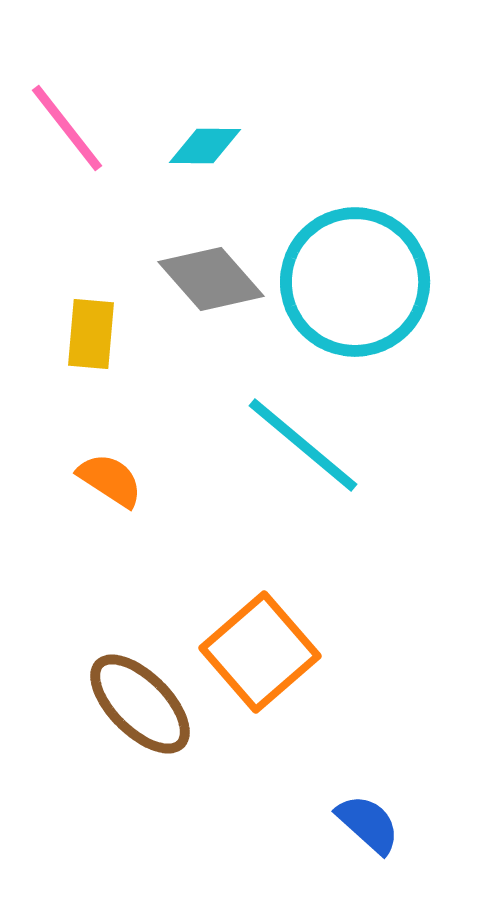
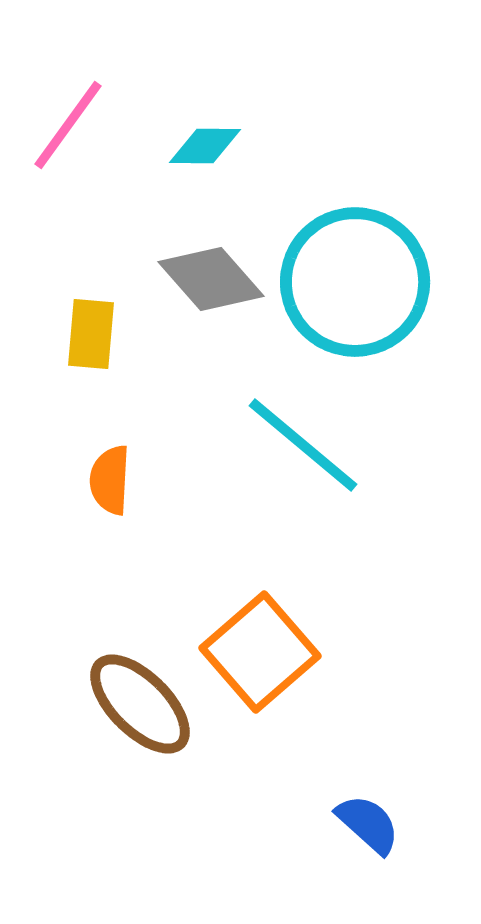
pink line: moved 1 px right, 3 px up; rotated 74 degrees clockwise
orange semicircle: rotated 120 degrees counterclockwise
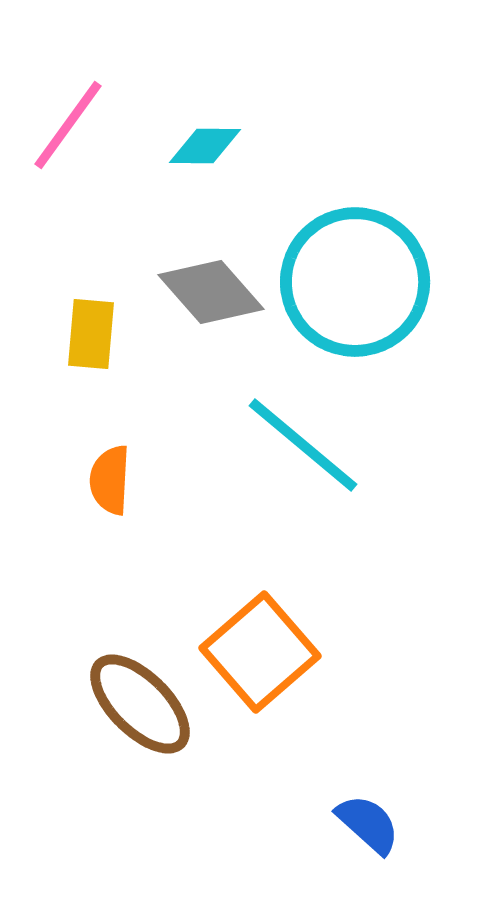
gray diamond: moved 13 px down
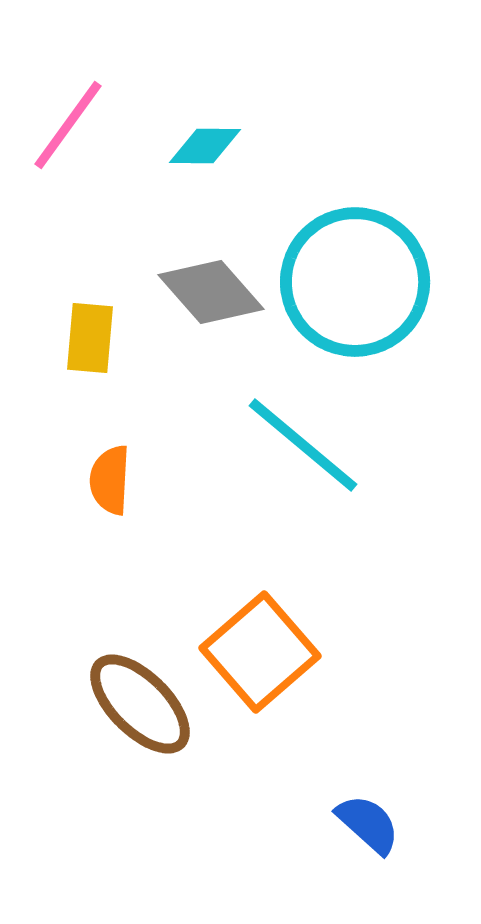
yellow rectangle: moved 1 px left, 4 px down
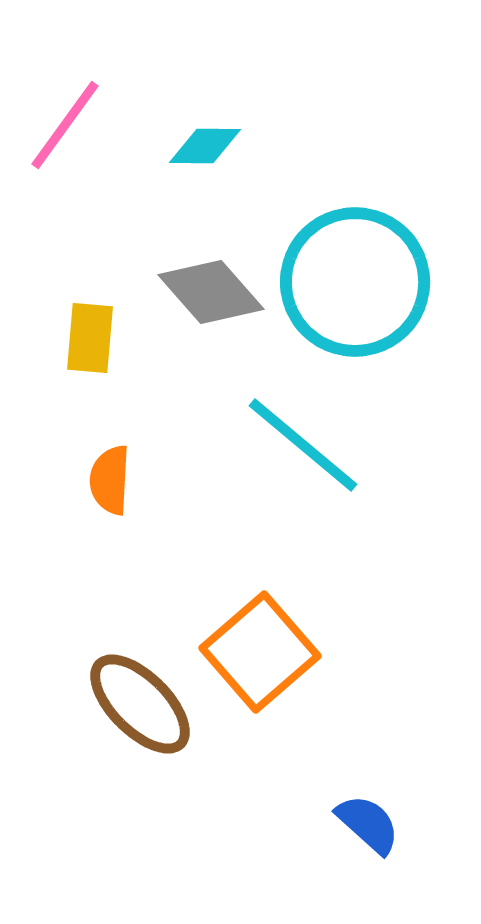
pink line: moved 3 px left
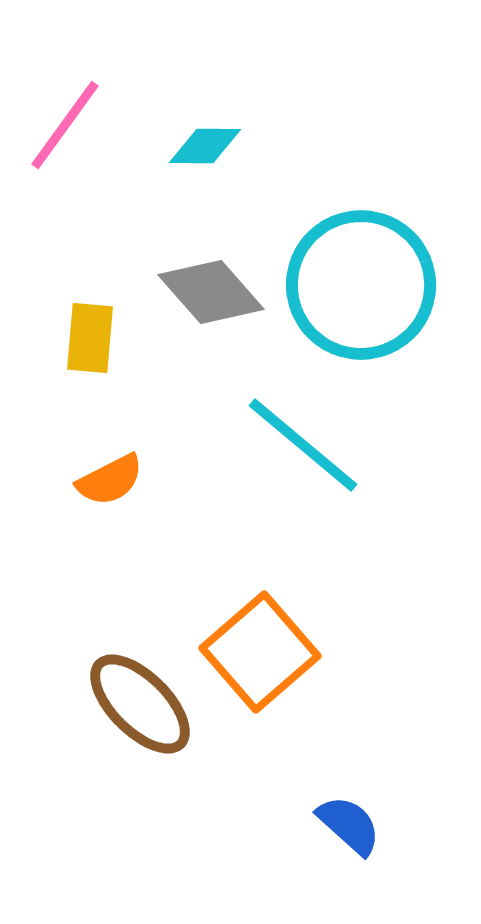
cyan circle: moved 6 px right, 3 px down
orange semicircle: rotated 120 degrees counterclockwise
blue semicircle: moved 19 px left, 1 px down
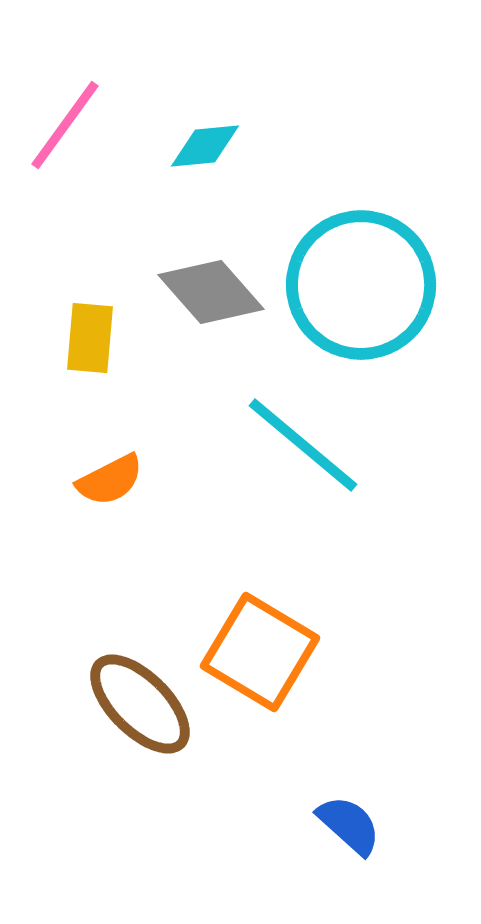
cyan diamond: rotated 6 degrees counterclockwise
orange square: rotated 18 degrees counterclockwise
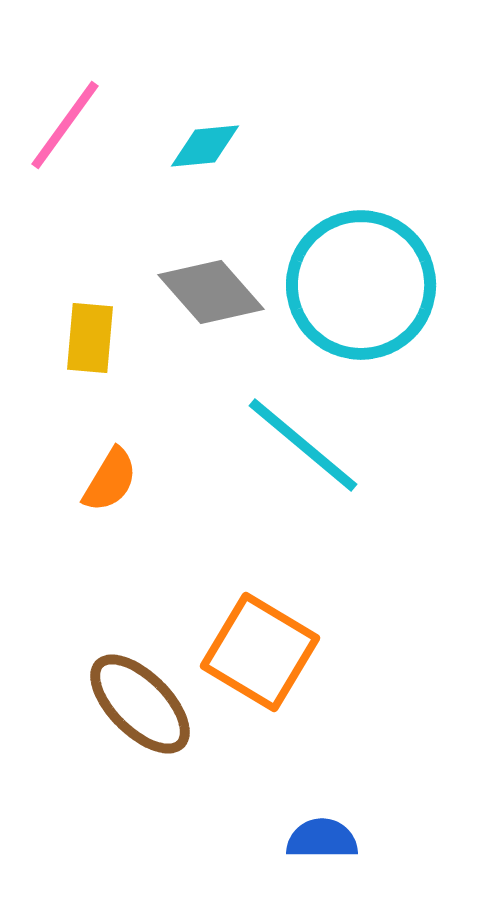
orange semicircle: rotated 32 degrees counterclockwise
blue semicircle: moved 27 px left, 14 px down; rotated 42 degrees counterclockwise
